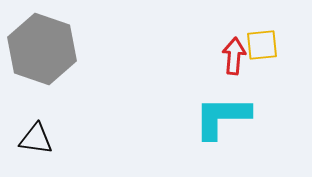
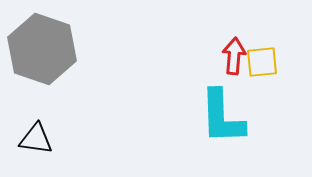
yellow square: moved 17 px down
cyan L-shape: rotated 92 degrees counterclockwise
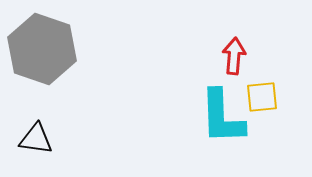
yellow square: moved 35 px down
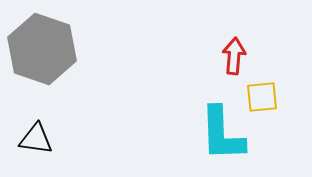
cyan L-shape: moved 17 px down
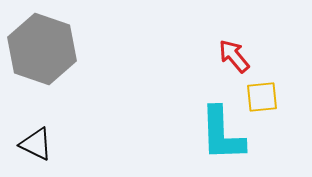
red arrow: rotated 45 degrees counterclockwise
black triangle: moved 5 px down; rotated 18 degrees clockwise
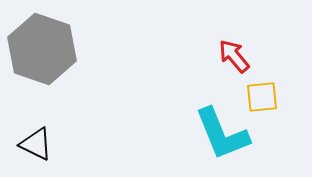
cyan L-shape: rotated 20 degrees counterclockwise
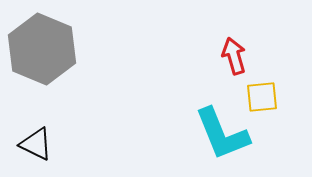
gray hexagon: rotated 4 degrees clockwise
red arrow: rotated 24 degrees clockwise
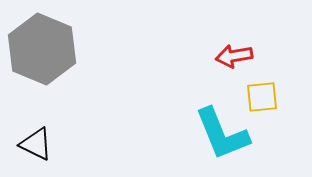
red arrow: rotated 84 degrees counterclockwise
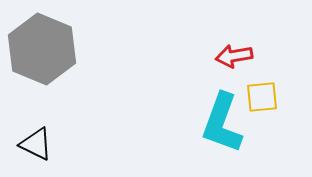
cyan L-shape: moved 11 px up; rotated 42 degrees clockwise
